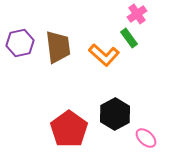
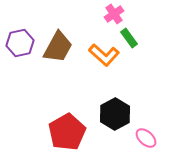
pink cross: moved 23 px left
brown trapezoid: rotated 36 degrees clockwise
red pentagon: moved 2 px left, 3 px down; rotated 6 degrees clockwise
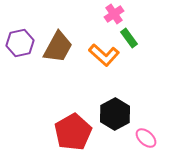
red pentagon: moved 6 px right
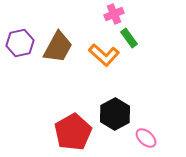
pink cross: rotated 12 degrees clockwise
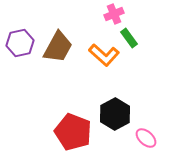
red pentagon: rotated 21 degrees counterclockwise
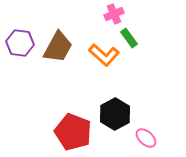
purple hexagon: rotated 20 degrees clockwise
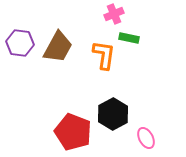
green rectangle: rotated 42 degrees counterclockwise
orange L-shape: rotated 124 degrees counterclockwise
black hexagon: moved 2 px left
pink ellipse: rotated 20 degrees clockwise
